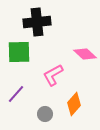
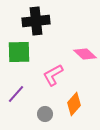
black cross: moved 1 px left, 1 px up
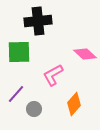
black cross: moved 2 px right
gray circle: moved 11 px left, 5 px up
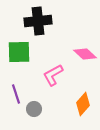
purple line: rotated 60 degrees counterclockwise
orange diamond: moved 9 px right
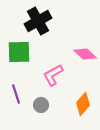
black cross: rotated 24 degrees counterclockwise
gray circle: moved 7 px right, 4 px up
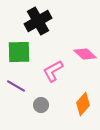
pink L-shape: moved 4 px up
purple line: moved 8 px up; rotated 42 degrees counterclockwise
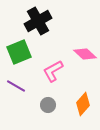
green square: rotated 20 degrees counterclockwise
gray circle: moved 7 px right
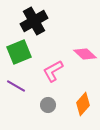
black cross: moved 4 px left
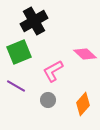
gray circle: moved 5 px up
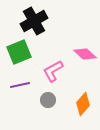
purple line: moved 4 px right, 1 px up; rotated 42 degrees counterclockwise
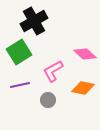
green square: rotated 10 degrees counterclockwise
orange diamond: moved 16 px up; rotated 60 degrees clockwise
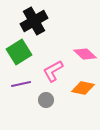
purple line: moved 1 px right, 1 px up
gray circle: moved 2 px left
